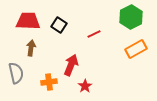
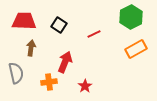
red trapezoid: moved 4 px left
red arrow: moved 6 px left, 3 px up
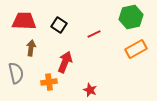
green hexagon: rotated 15 degrees clockwise
red star: moved 5 px right, 4 px down; rotated 16 degrees counterclockwise
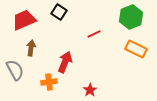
green hexagon: rotated 10 degrees counterclockwise
red trapezoid: moved 1 px up; rotated 25 degrees counterclockwise
black square: moved 13 px up
orange rectangle: rotated 55 degrees clockwise
gray semicircle: moved 1 px left, 3 px up; rotated 15 degrees counterclockwise
red star: rotated 16 degrees clockwise
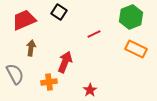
gray semicircle: moved 4 px down
